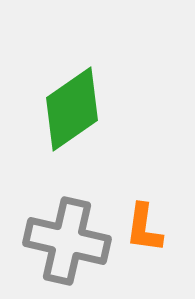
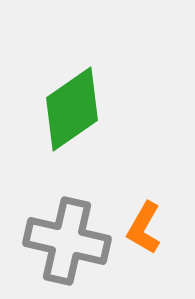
orange L-shape: rotated 22 degrees clockwise
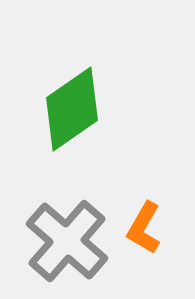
gray cross: rotated 28 degrees clockwise
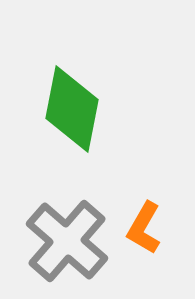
green diamond: rotated 44 degrees counterclockwise
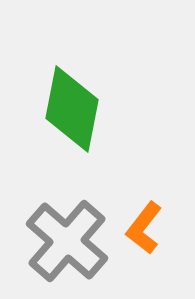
orange L-shape: rotated 8 degrees clockwise
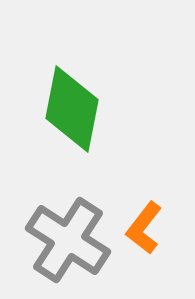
gray cross: moved 1 px right, 1 px up; rotated 8 degrees counterclockwise
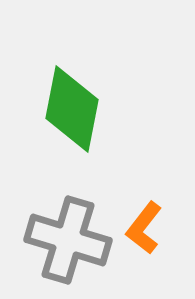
gray cross: rotated 16 degrees counterclockwise
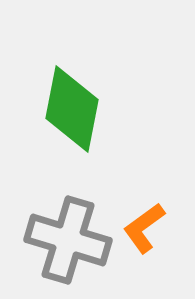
orange L-shape: rotated 16 degrees clockwise
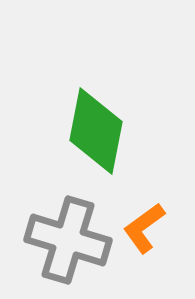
green diamond: moved 24 px right, 22 px down
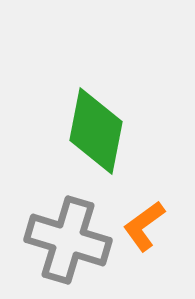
orange L-shape: moved 2 px up
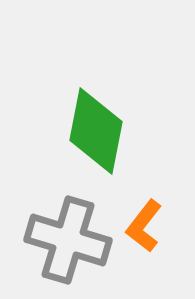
orange L-shape: rotated 16 degrees counterclockwise
